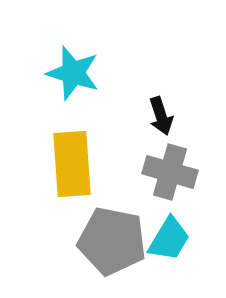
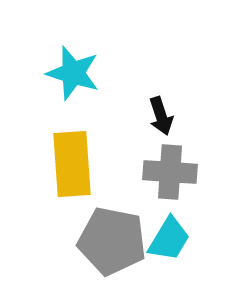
gray cross: rotated 12 degrees counterclockwise
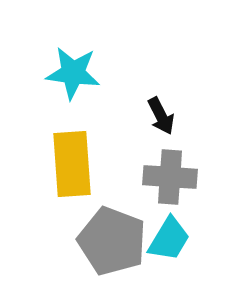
cyan star: rotated 10 degrees counterclockwise
black arrow: rotated 9 degrees counterclockwise
gray cross: moved 5 px down
gray pentagon: rotated 10 degrees clockwise
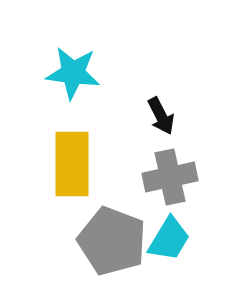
yellow rectangle: rotated 4 degrees clockwise
gray cross: rotated 16 degrees counterclockwise
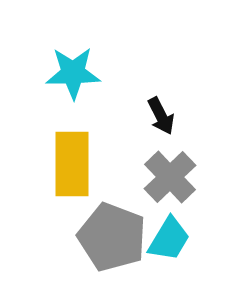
cyan star: rotated 8 degrees counterclockwise
gray cross: rotated 32 degrees counterclockwise
gray pentagon: moved 4 px up
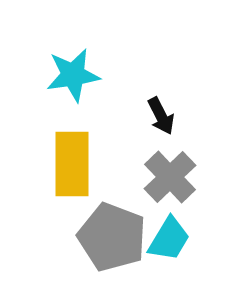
cyan star: moved 2 px down; rotated 8 degrees counterclockwise
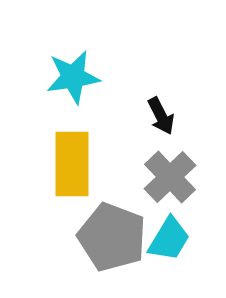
cyan star: moved 2 px down
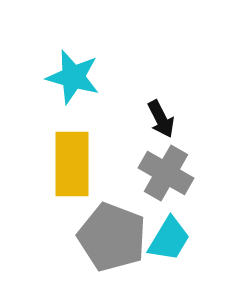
cyan star: rotated 24 degrees clockwise
black arrow: moved 3 px down
gray cross: moved 4 px left, 4 px up; rotated 16 degrees counterclockwise
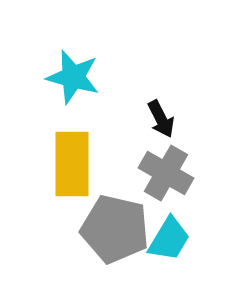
gray pentagon: moved 3 px right, 8 px up; rotated 8 degrees counterclockwise
